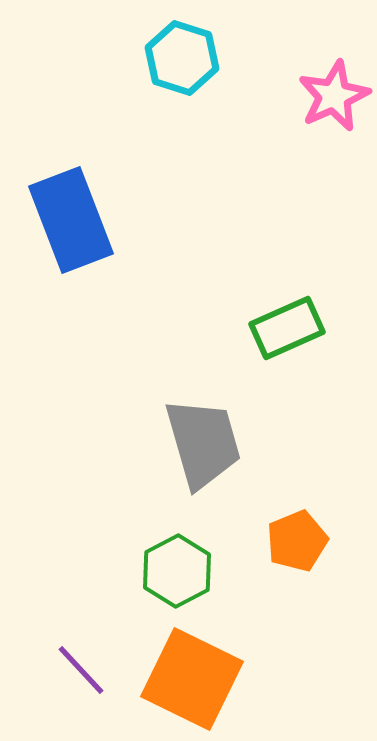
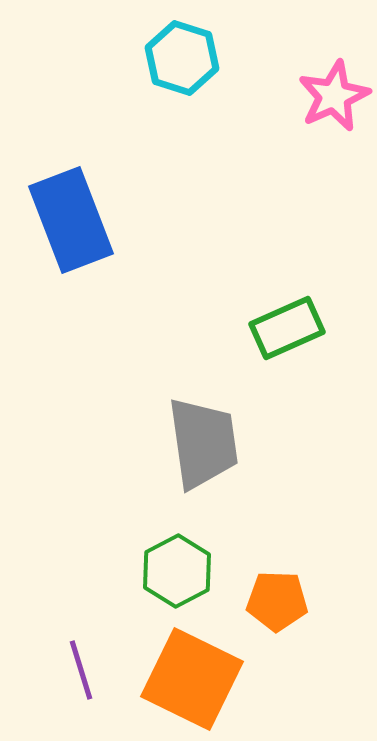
gray trapezoid: rotated 8 degrees clockwise
orange pentagon: moved 20 px left, 60 px down; rotated 24 degrees clockwise
purple line: rotated 26 degrees clockwise
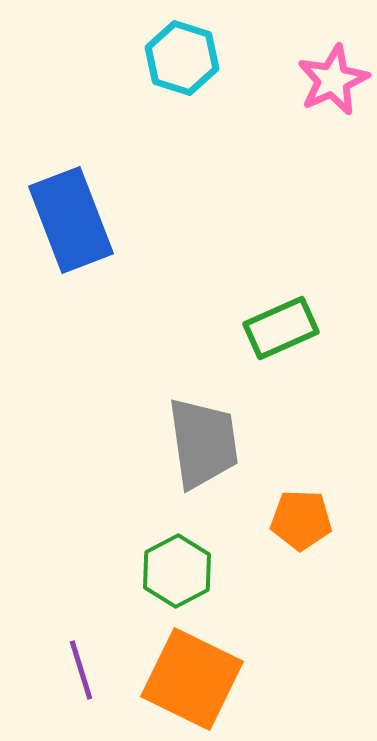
pink star: moved 1 px left, 16 px up
green rectangle: moved 6 px left
orange pentagon: moved 24 px right, 81 px up
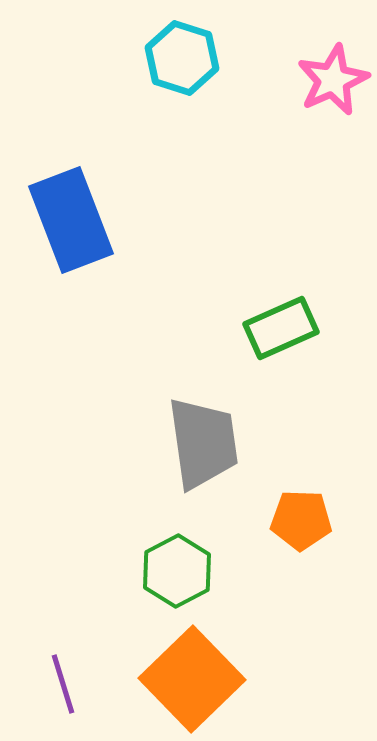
purple line: moved 18 px left, 14 px down
orange square: rotated 20 degrees clockwise
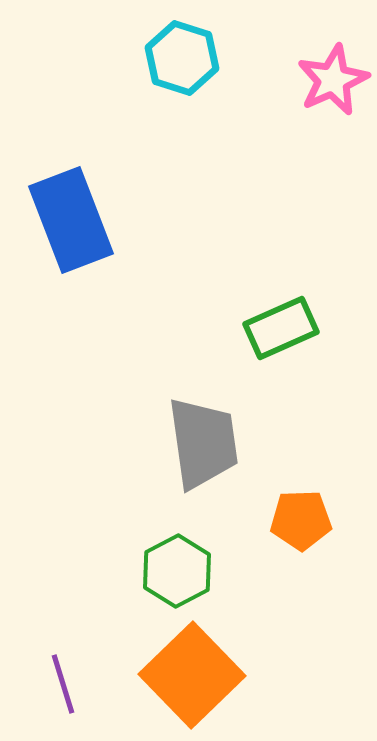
orange pentagon: rotated 4 degrees counterclockwise
orange square: moved 4 px up
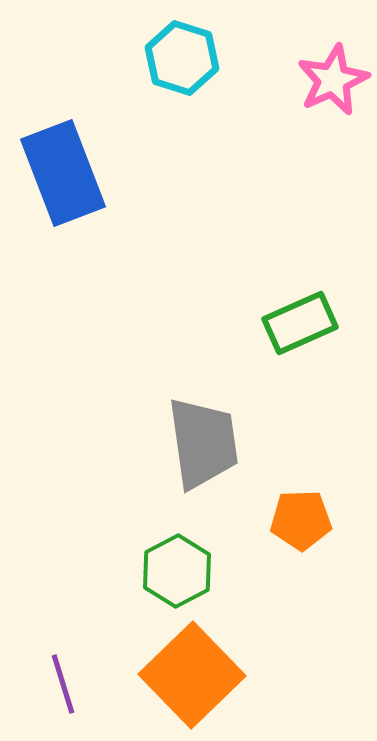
blue rectangle: moved 8 px left, 47 px up
green rectangle: moved 19 px right, 5 px up
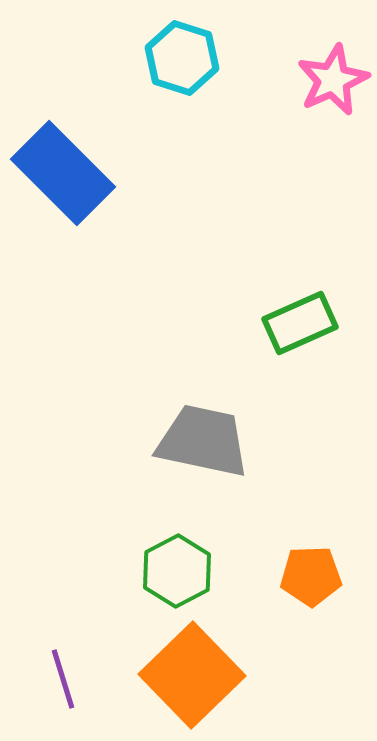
blue rectangle: rotated 24 degrees counterclockwise
gray trapezoid: moved 2 px up; rotated 70 degrees counterclockwise
orange pentagon: moved 10 px right, 56 px down
purple line: moved 5 px up
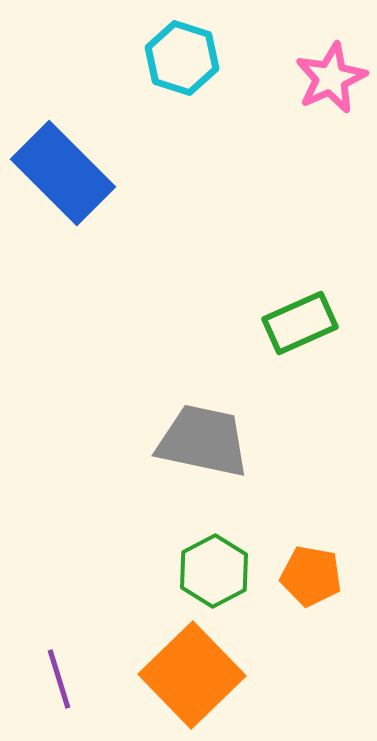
pink star: moved 2 px left, 2 px up
green hexagon: moved 37 px right
orange pentagon: rotated 12 degrees clockwise
purple line: moved 4 px left
